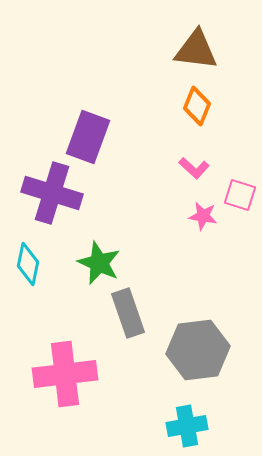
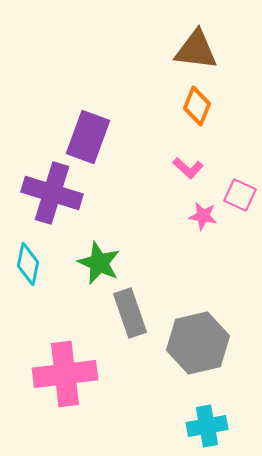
pink L-shape: moved 6 px left
pink square: rotated 8 degrees clockwise
gray rectangle: moved 2 px right
gray hexagon: moved 7 px up; rotated 6 degrees counterclockwise
cyan cross: moved 20 px right
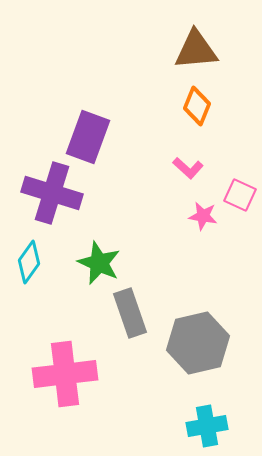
brown triangle: rotated 12 degrees counterclockwise
cyan diamond: moved 1 px right, 2 px up; rotated 24 degrees clockwise
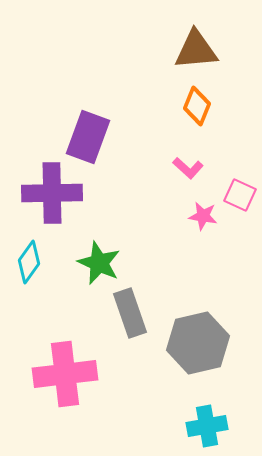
purple cross: rotated 18 degrees counterclockwise
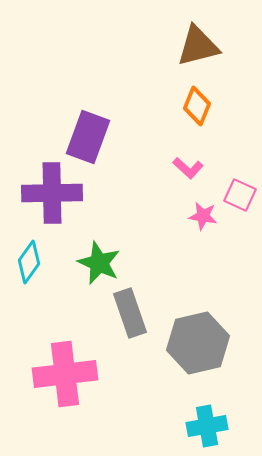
brown triangle: moved 2 px right, 4 px up; rotated 9 degrees counterclockwise
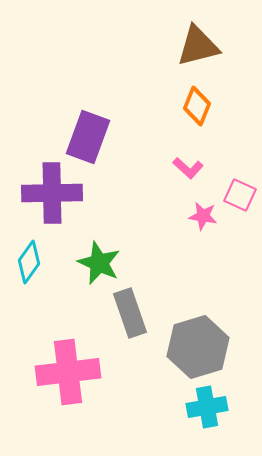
gray hexagon: moved 4 px down; rotated 4 degrees counterclockwise
pink cross: moved 3 px right, 2 px up
cyan cross: moved 19 px up
